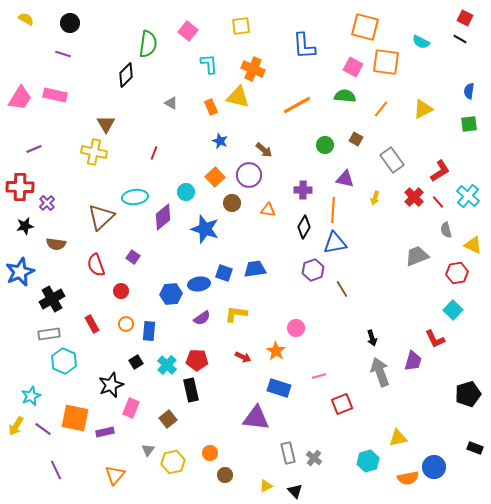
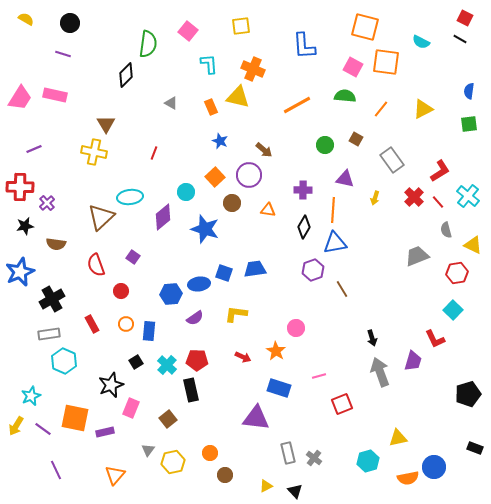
cyan ellipse at (135, 197): moved 5 px left
purple semicircle at (202, 318): moved 7 px left
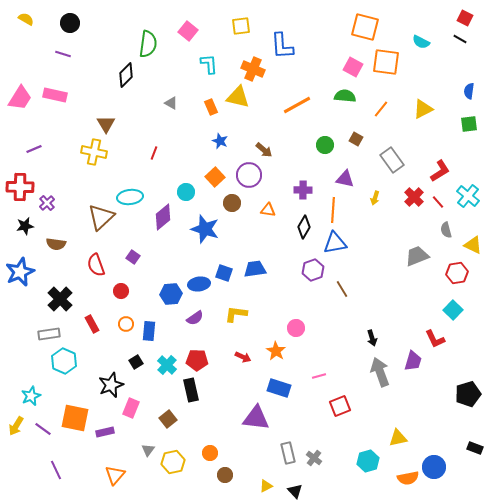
blue L-shape at (304, 46): moved 22 px left
black cross at (52, 299): moved 8 px right; rotated 15 degrees counterclockwise
red square at (342, 404): moved 2 px left, 2 px down
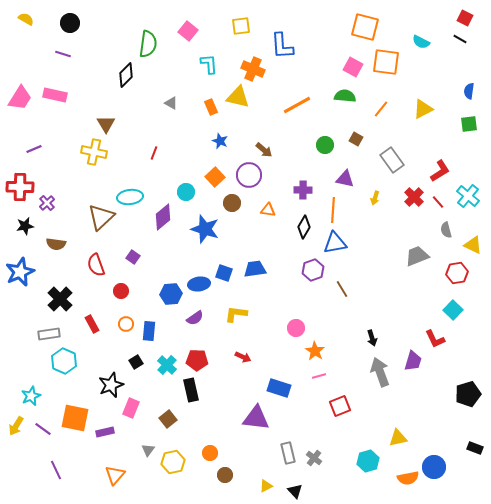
orange star at (276, 351): moved 39 px right
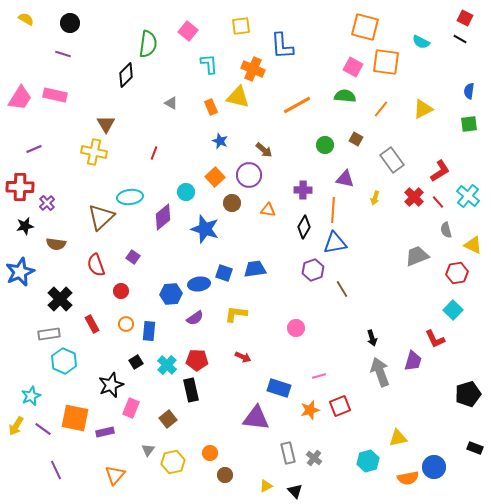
orange star at (315, 351): moved 5 px left, 59 px down; rotated 24 degrees clockwise
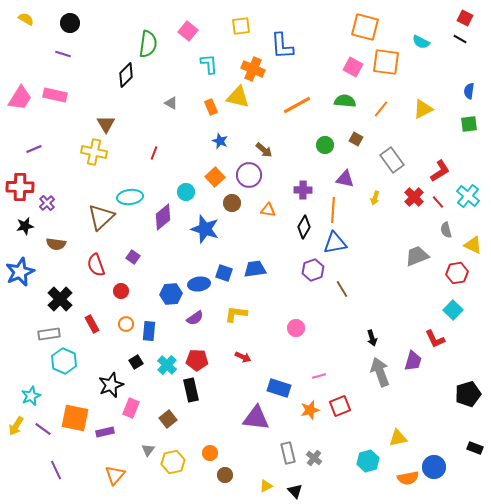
green semicircle at (345, 96): moved 5 px down
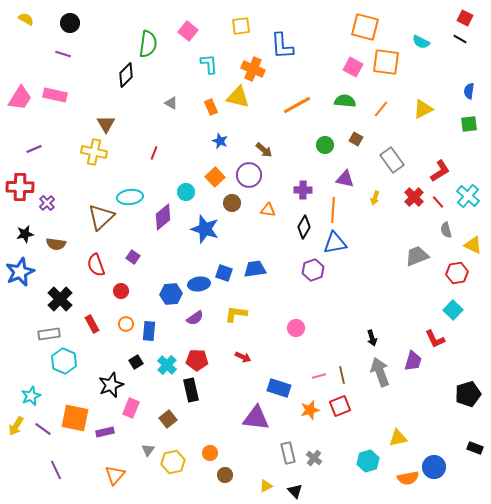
black star at (25, 226): moved 8 px down
brown line at (342, 289): moved 86 px down; rotated 18 degrees clockwise
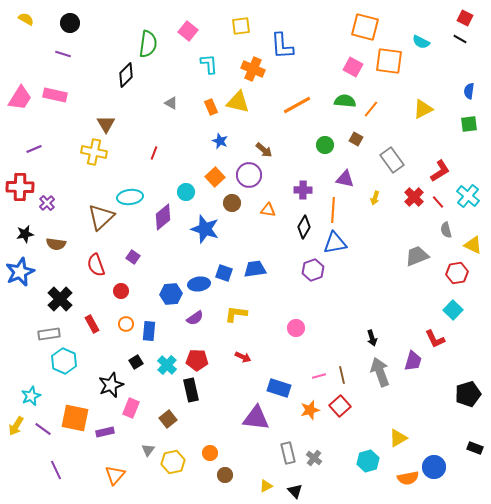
orange square at (386, 62): moved 3 px right, 1 px up
yellow triangle at (238, 97): moved 5 px down
orange line at (381, 109): moved 10 px left
red square at (340, 406): rotated 20 degrees counterclockwise
yellow triangle at (398, 438): rotated 18 degrees counterclockwise
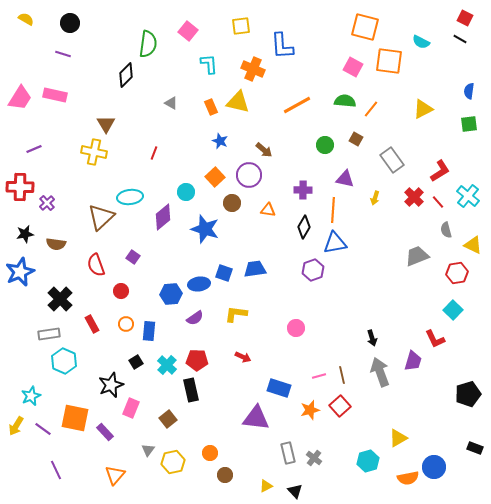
purple rectangle at (105, 432): rotated 60 degrees clockwise
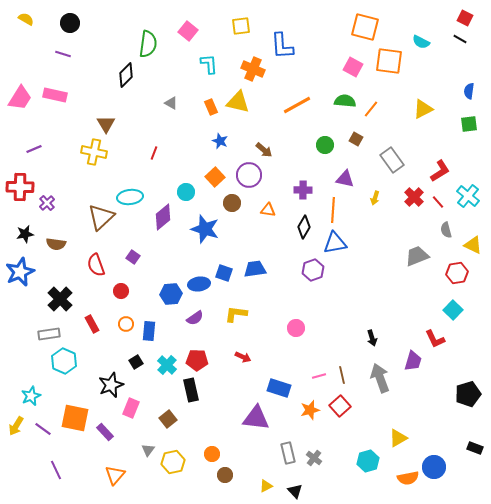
gray arrow at (380, 372): moved 6 px down
orange circle at (210, 453): moved 2 px right, 1 px down
